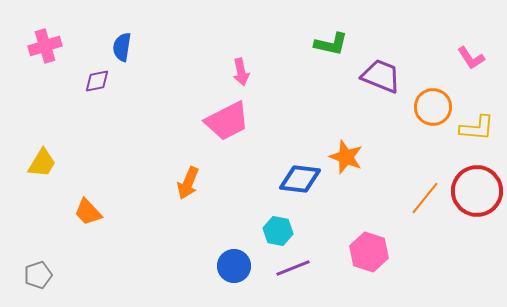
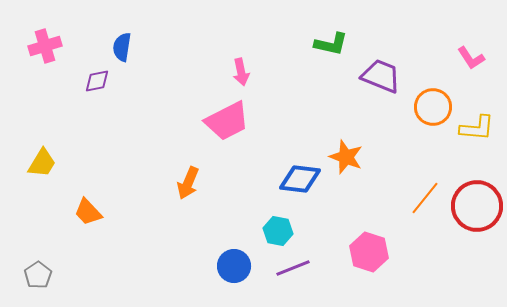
red circle: moved 15 px down
gray pentagon: rotated 16 degrees counterclockwise
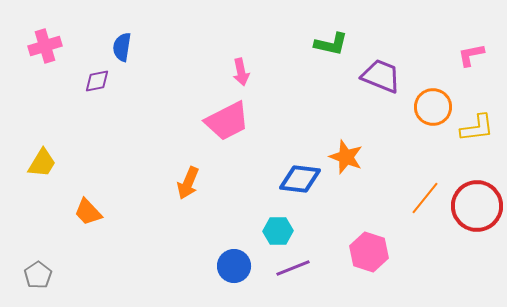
pink L-shape: moved 3 px up; rotated 112 degrees clockwise
yellow L-shape: rotated 12 degrees counterclockwise
cyan hexagon: rotated 12 degrees counterclockwise
